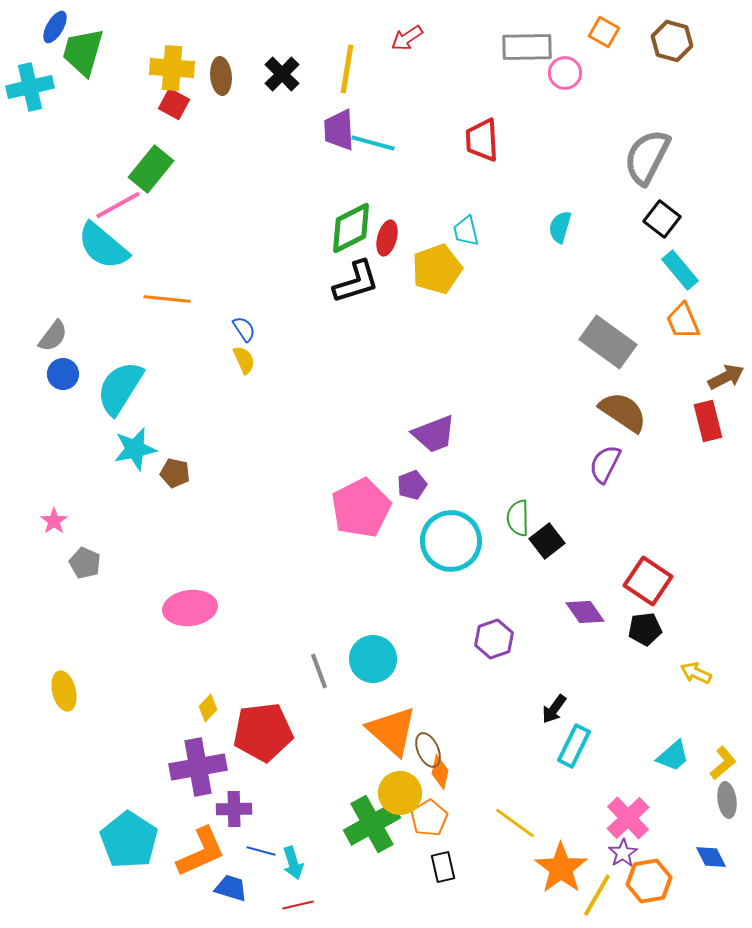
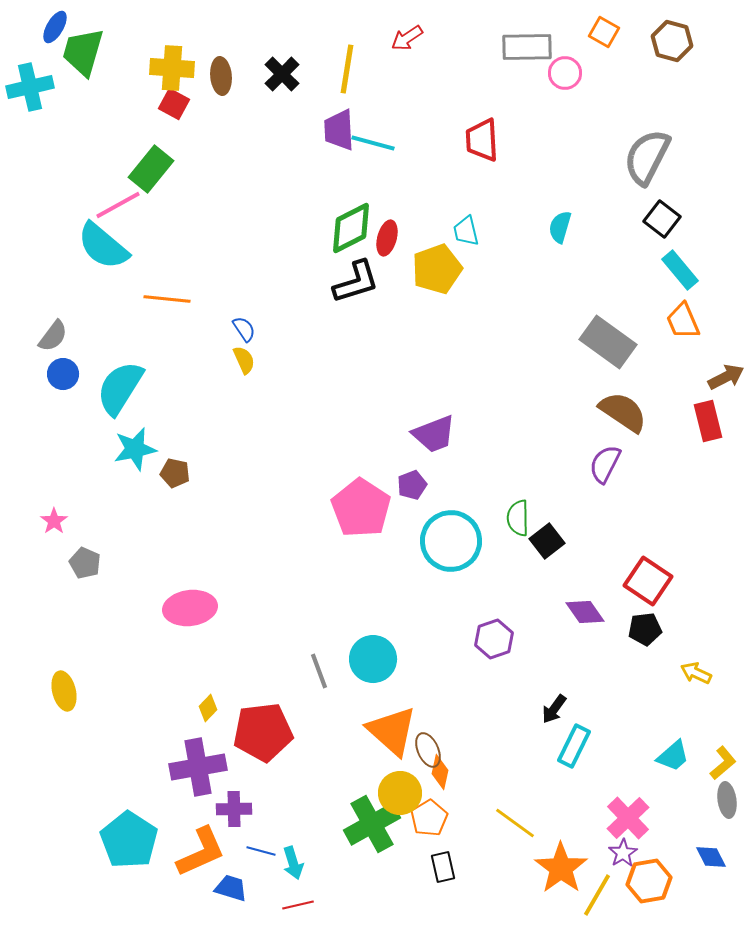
pink pentagon at (361, 508): rotated 12 degrees counterclockwise
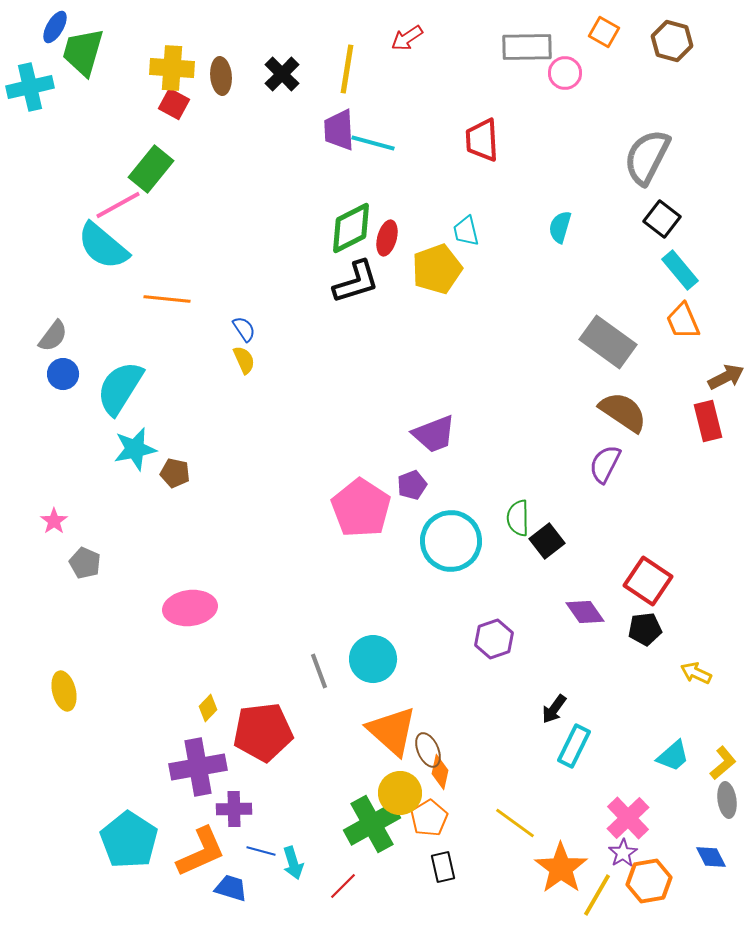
red line at (298, 905): moved 45 px right, 19 px up; rotated 32 degrees counterclockwise
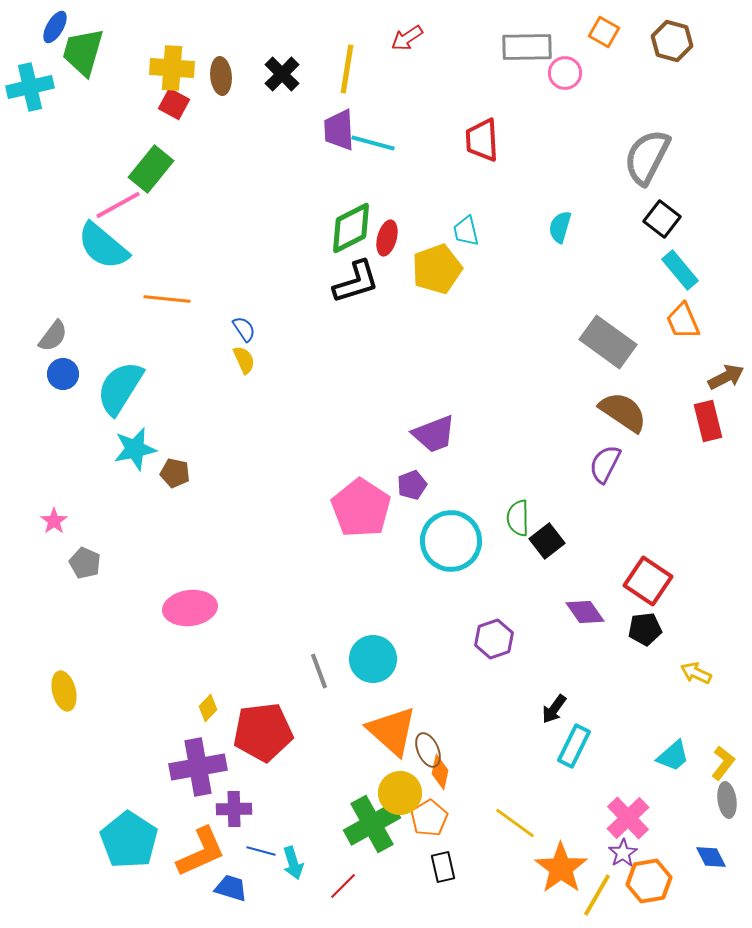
yellow L-shape at (723, 763): rotated 12 degrees counterclockwise
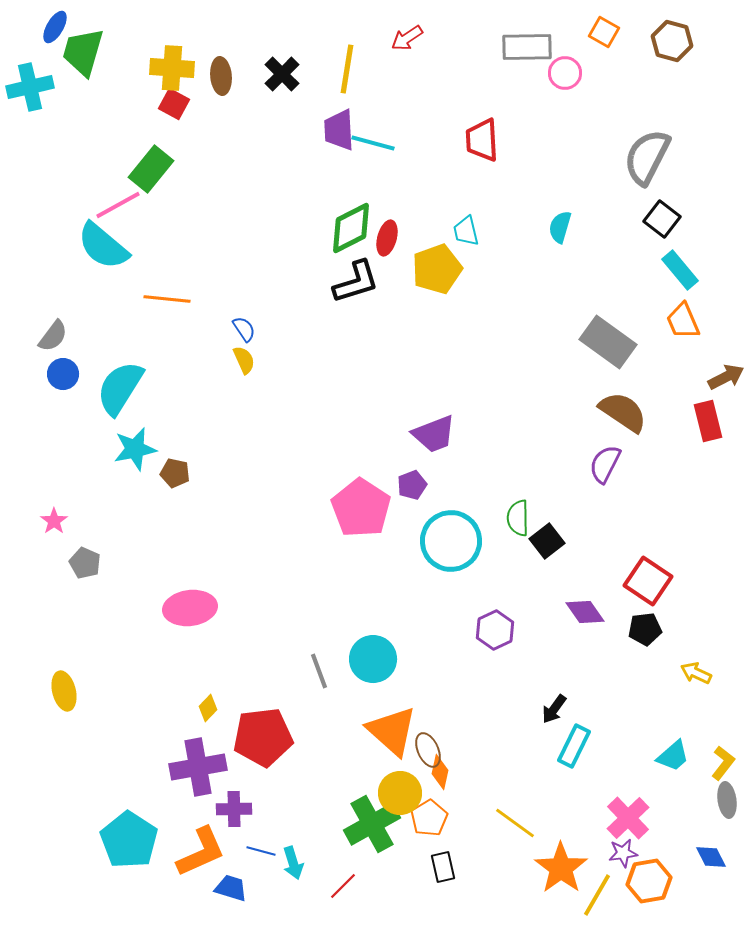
purple hexagon at (494, 639): moved 1 px right, 9 px up; rotated 6 degrees counterclockwise
red pentagon at (263, 732): moved 5 px down
purple star at (623, 853): rotated 24 degrees clockwise
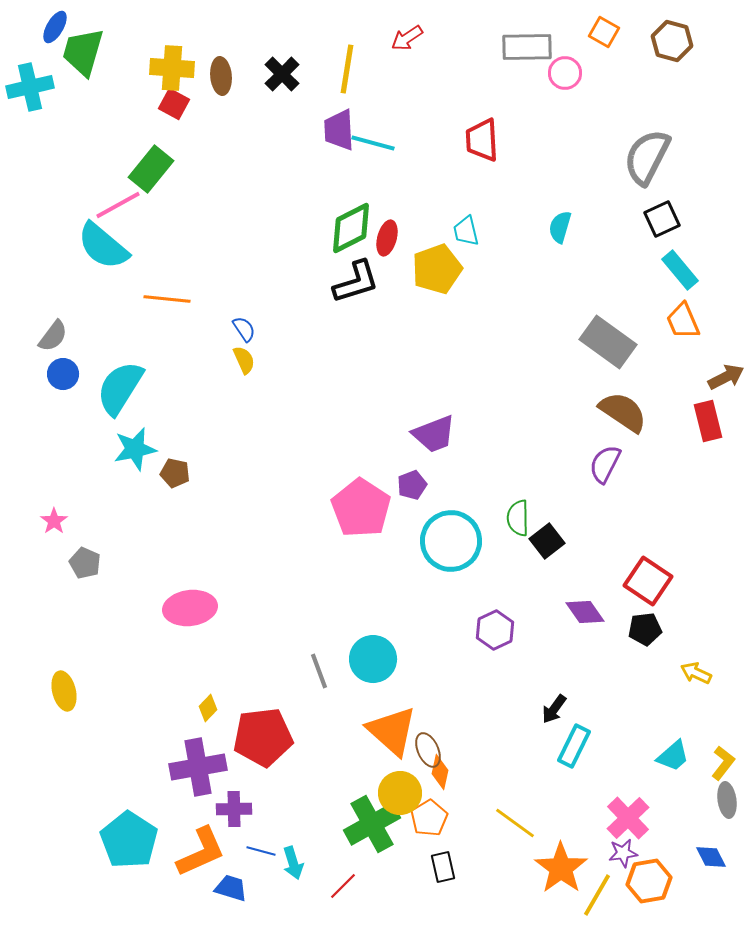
black square at (662, 219): rotated 27 degrees clockwise
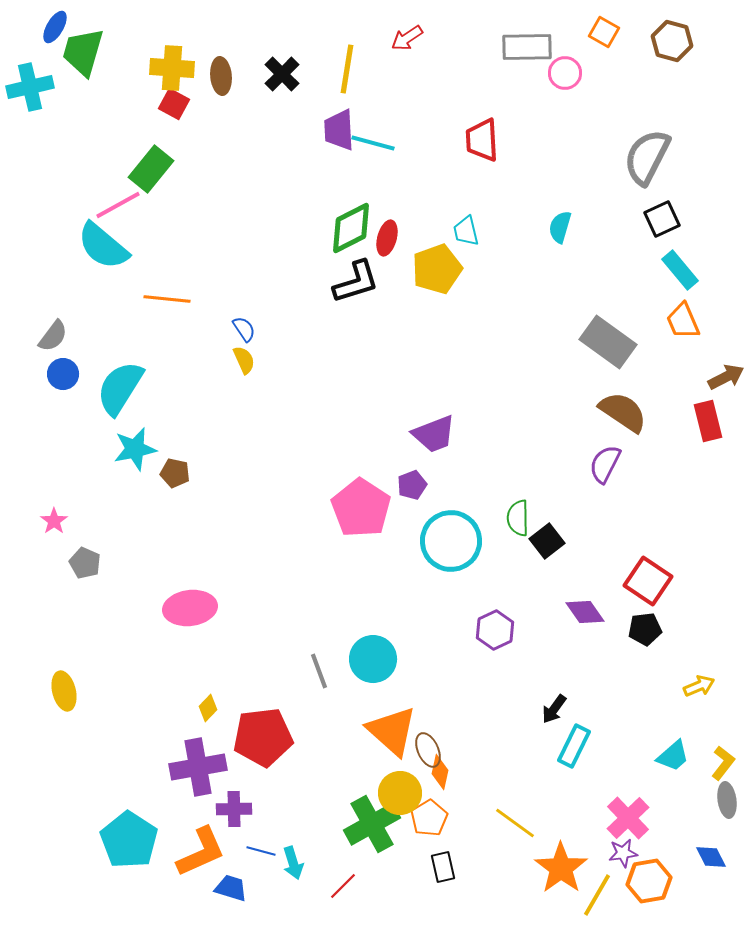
yellow arrow at (696, 673): moved 3 px right, 13 px down; rotated 132 degrees clockwise
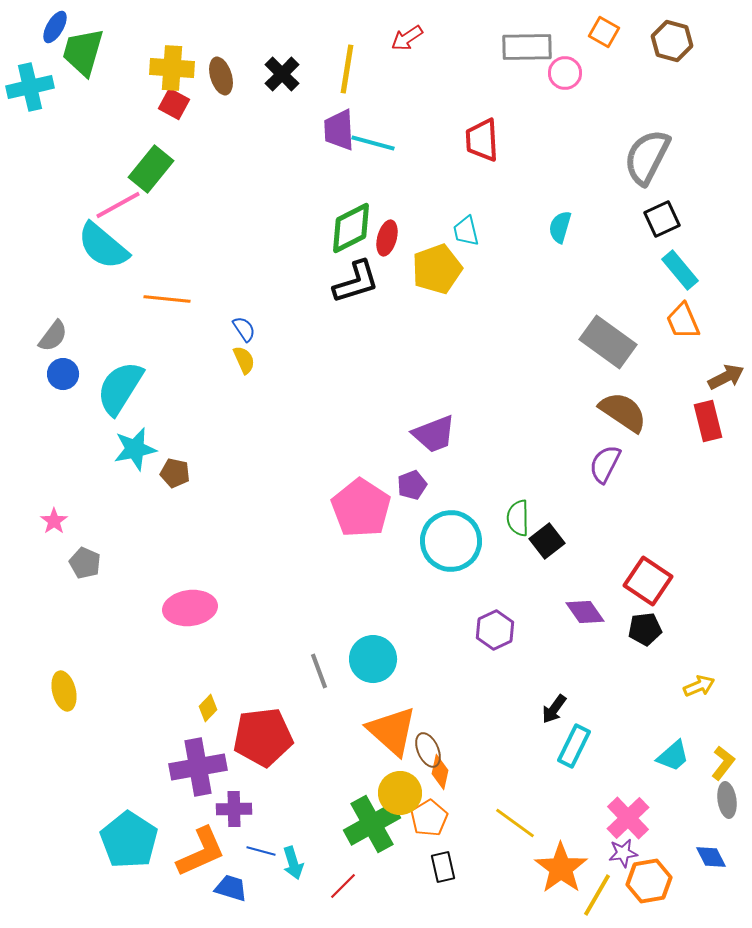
brown ellipse at (221, 76): rotated 12 degrees counterclockwise
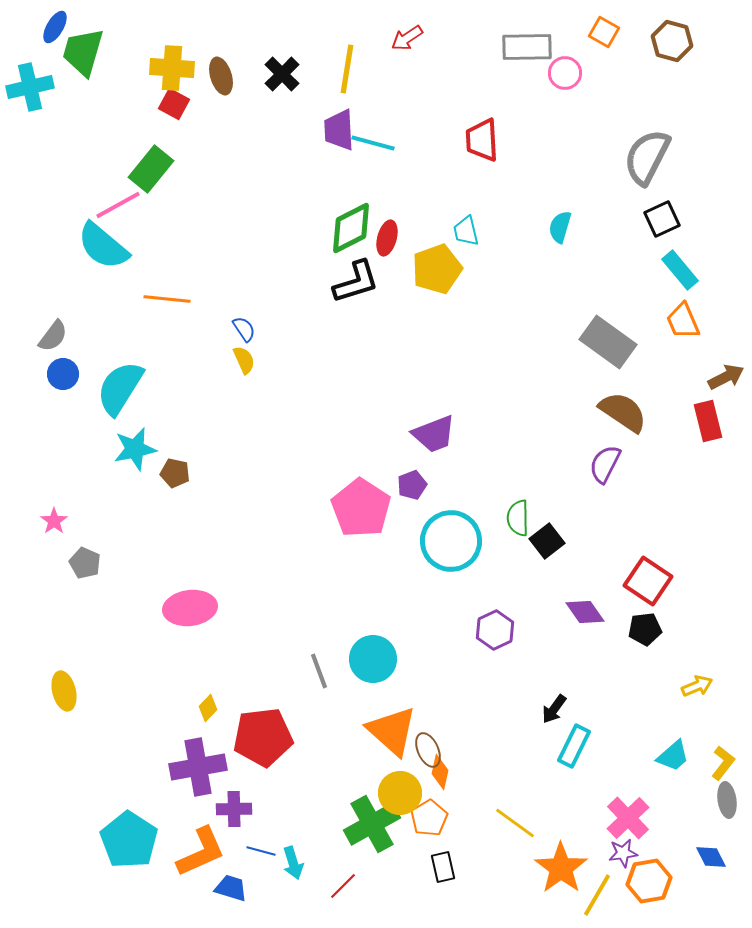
yellow arrow at (699, 686): moved 2 px left
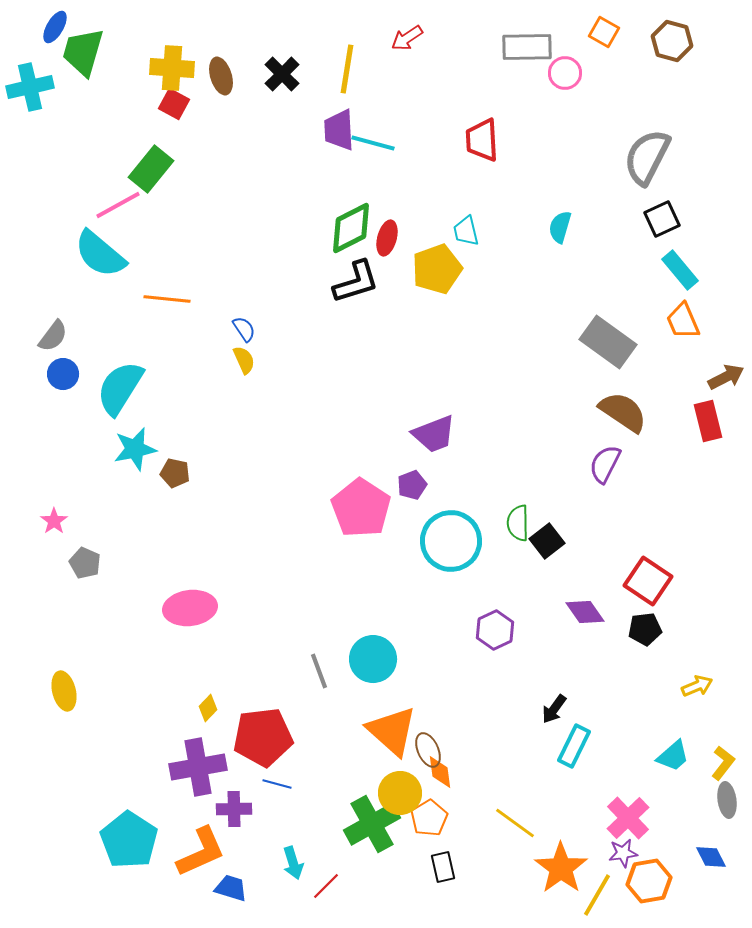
cyan semicircle at (103, 246): moved 3 px left, 8 px down
green semicircle at (518, 518): moved 5 px down
orange diamond at (440, 772): rotated 20 degrees counterclockwise
blue line at (261, 851): moved 16 px right, 67 px up
red line at (343, 886): moved 17 px left
